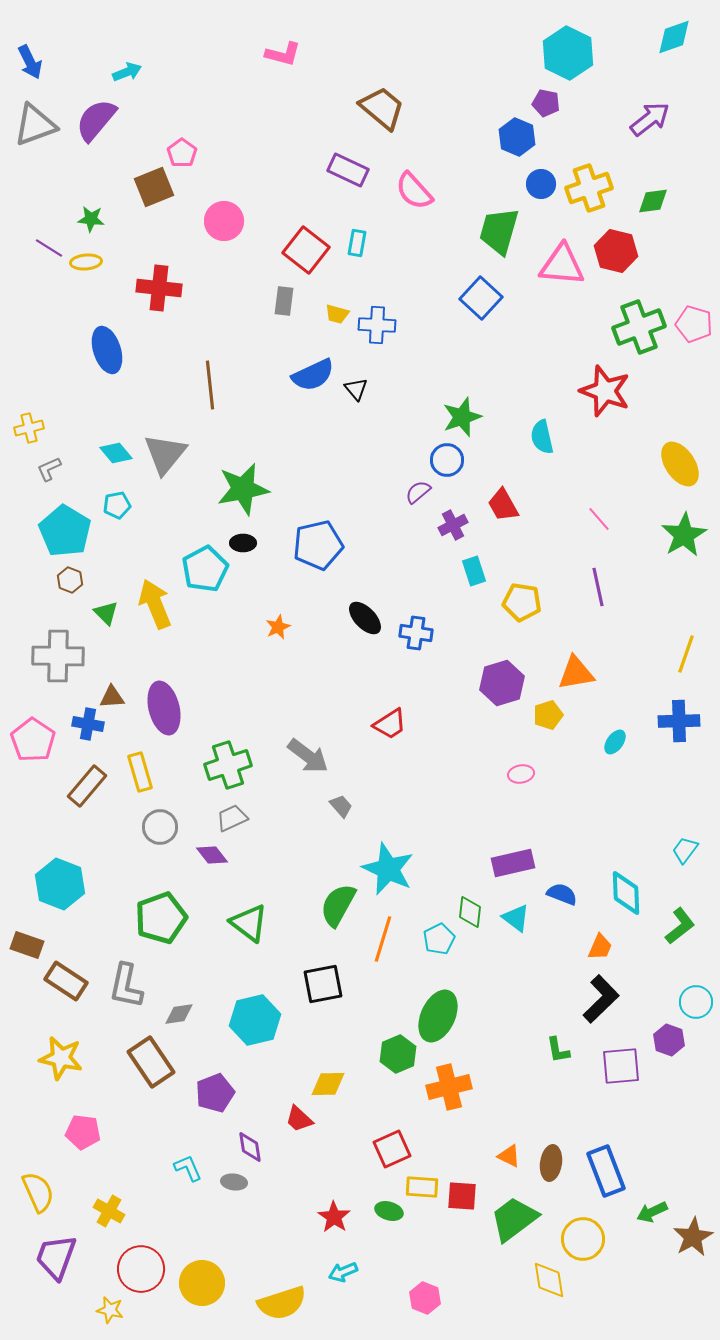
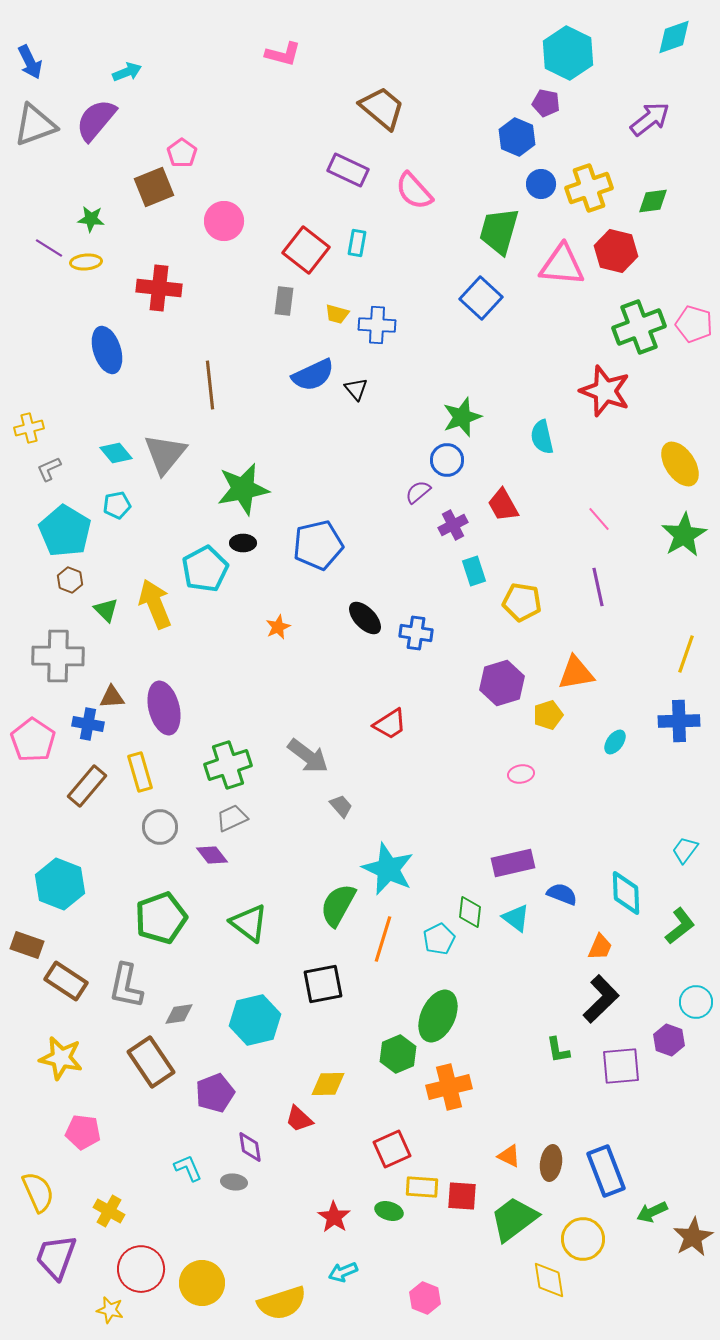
green triangle at (106, 613): moved 3 px up
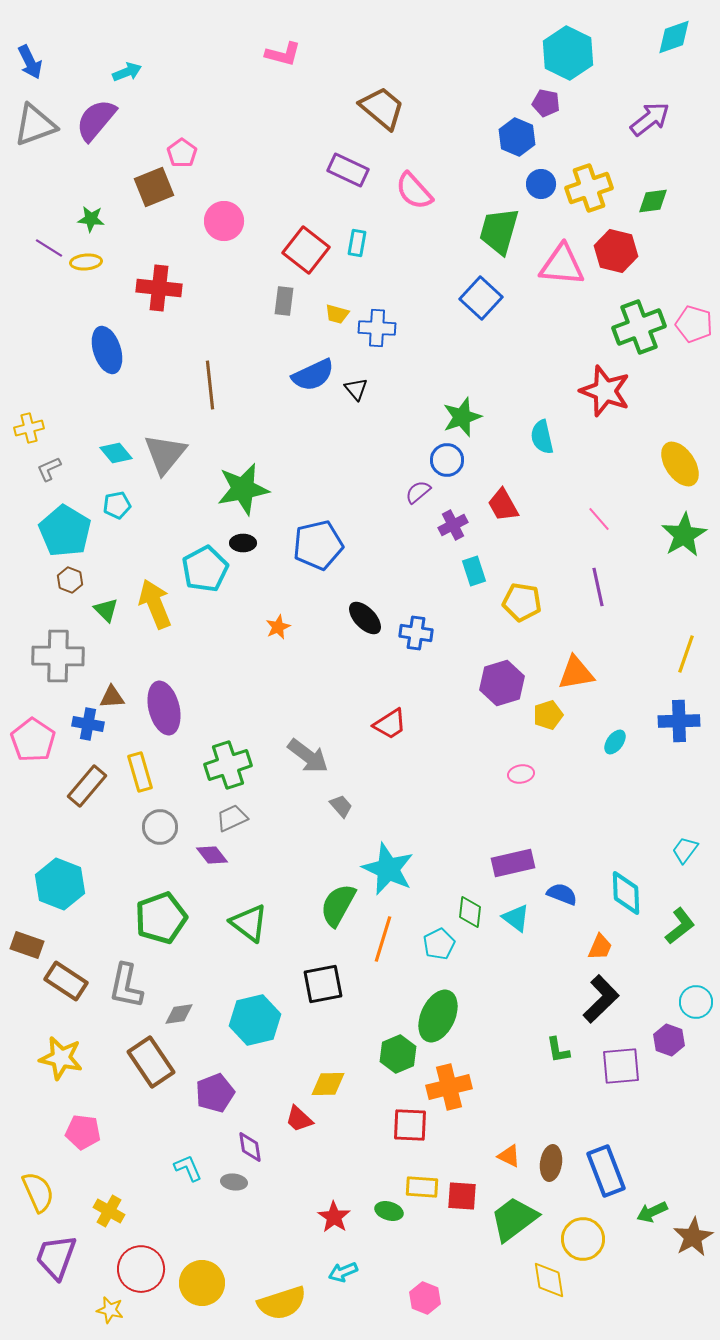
blue cross at (377, 325): moved 3 px down
cyan pentagon at (439, 939): moved 5 px down
red square at (392, 1149): moved 18 px right, 24 px up; rotated 27 degrees clockwise
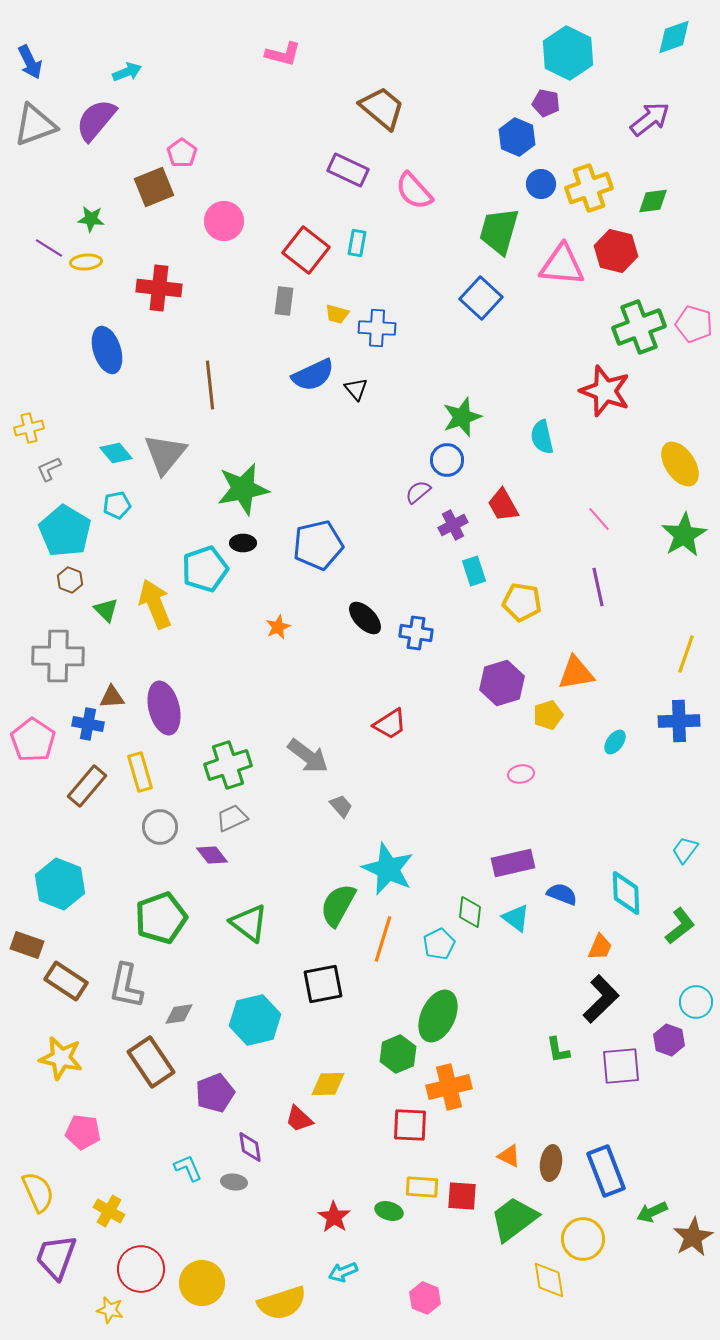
cyan pentagon at (205, 569): rotated 9 degrees clockwise
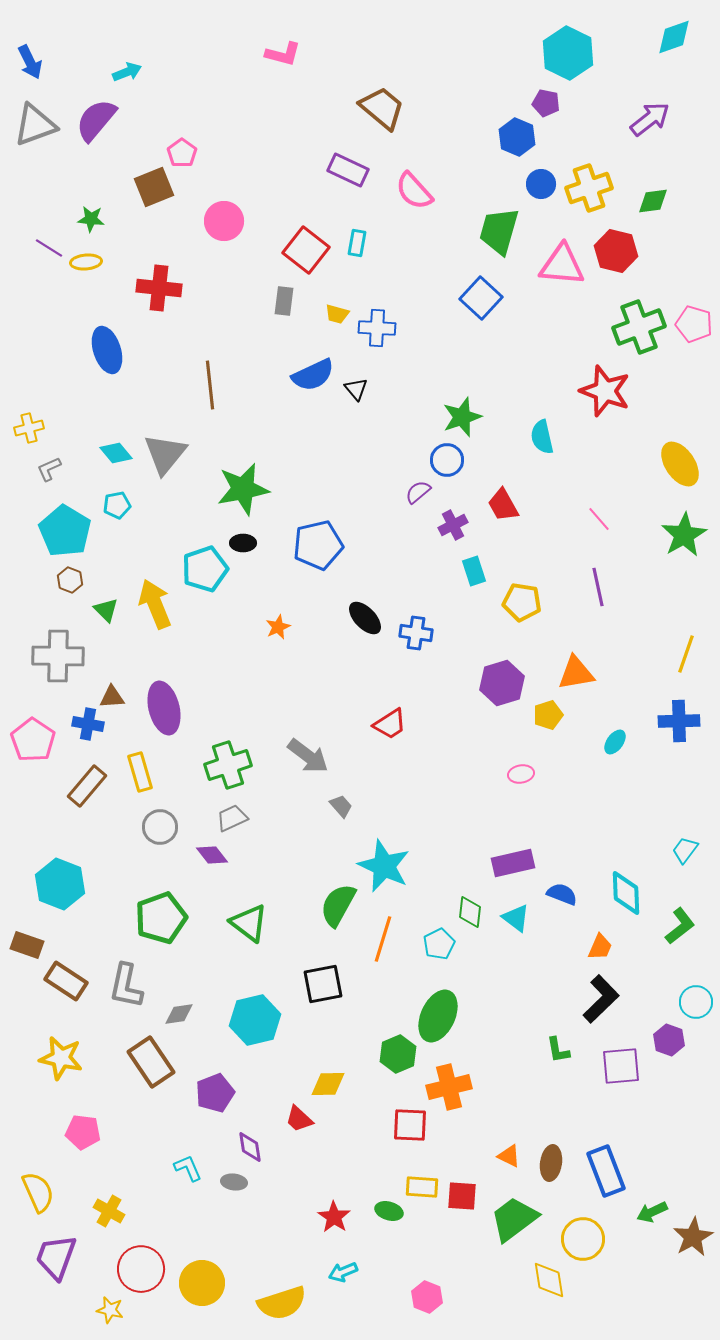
cyan star at (388, 869): moved 4 px left, 3 px up
pink hexagon at (425, 1298): moved 2 px right, 1 px up
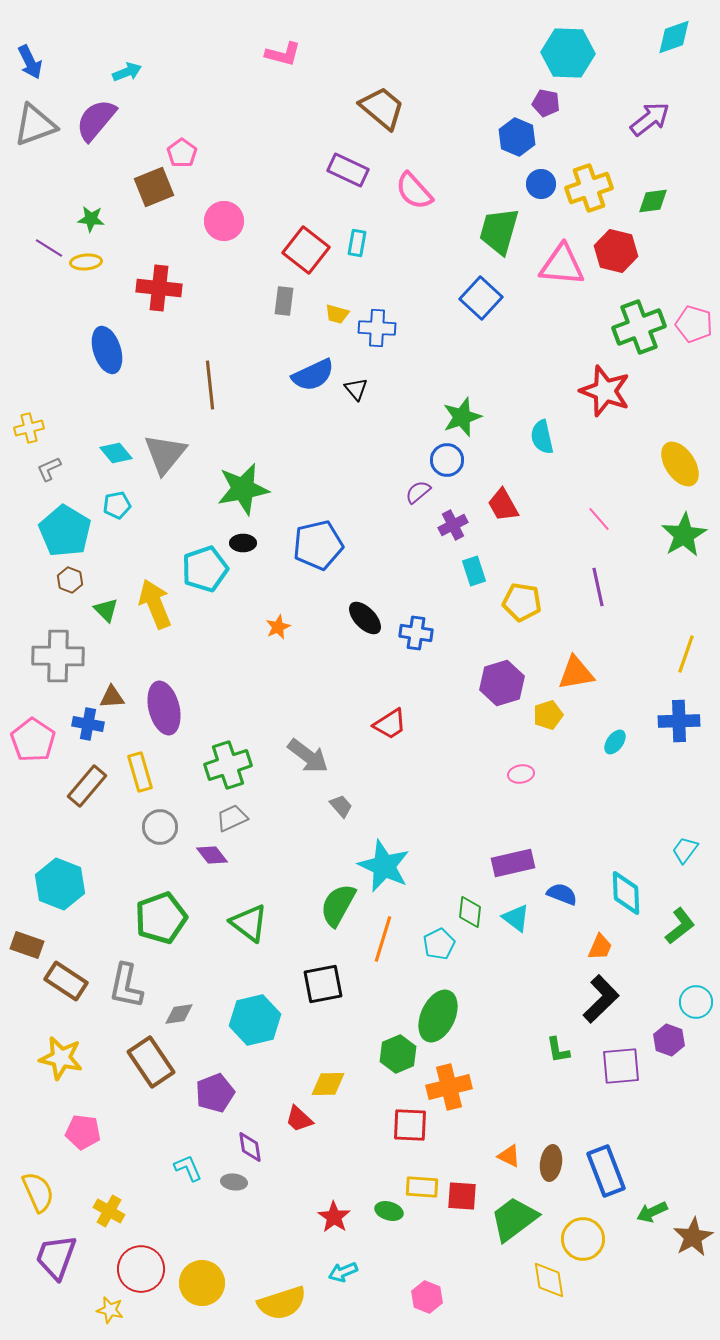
cyan hexagon at (568, 53): rotated 24 degrees counterclockwise
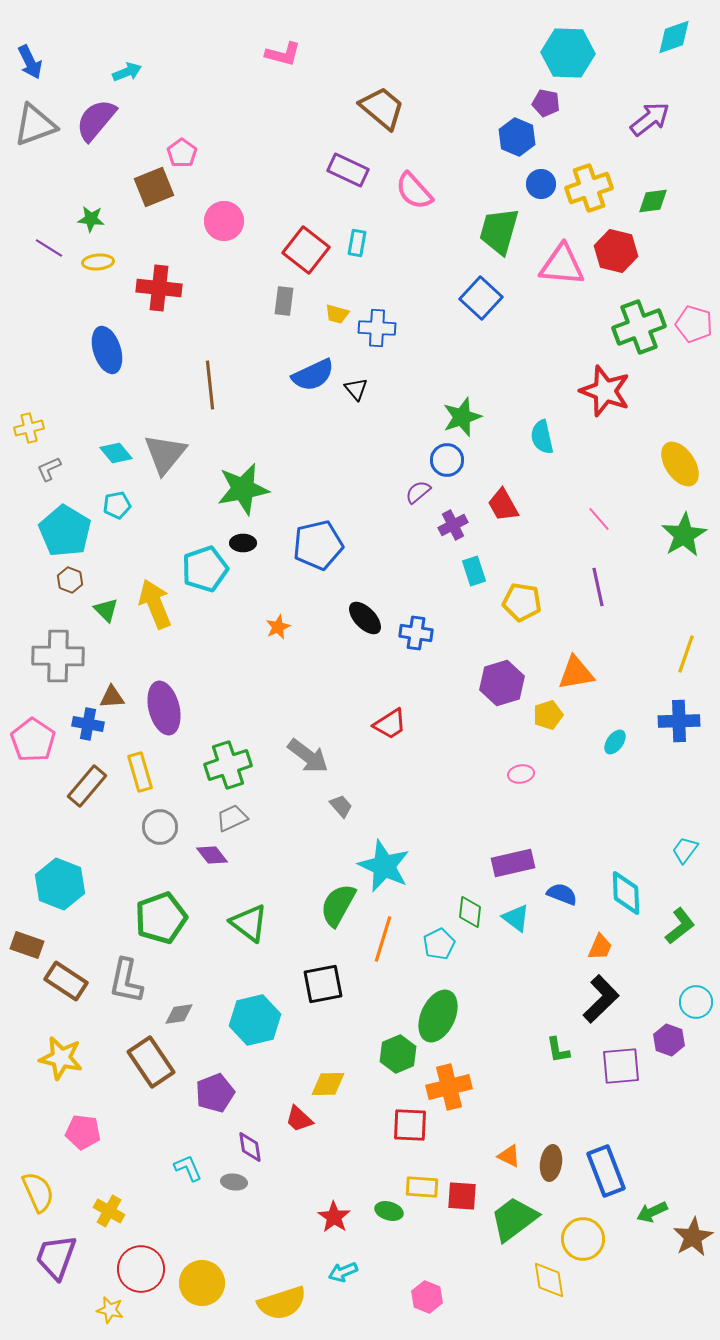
yellow ellipse at (86, 262): moved 12 px right
gray L-shape at (126, 986): moved 5 px up
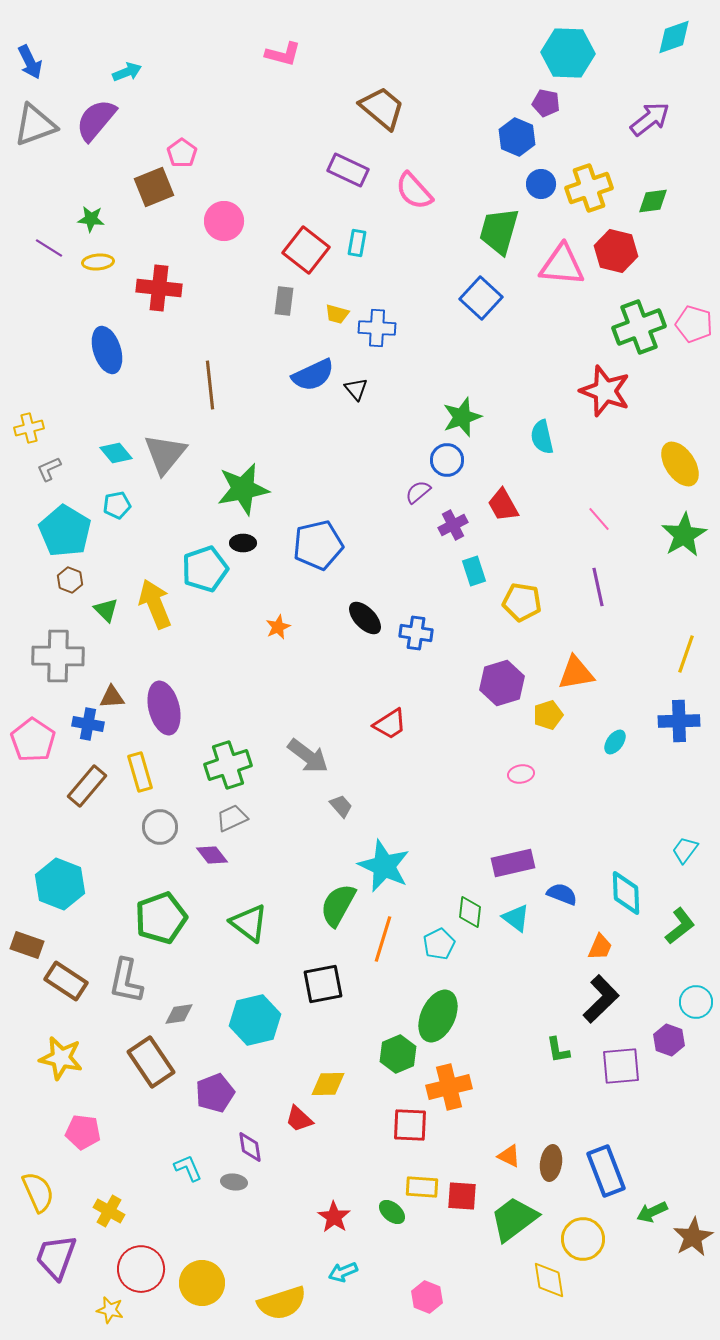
green ellipse at (389, 1211): moved 3 px right, 1 px down; rotated 24 degrees clockwise
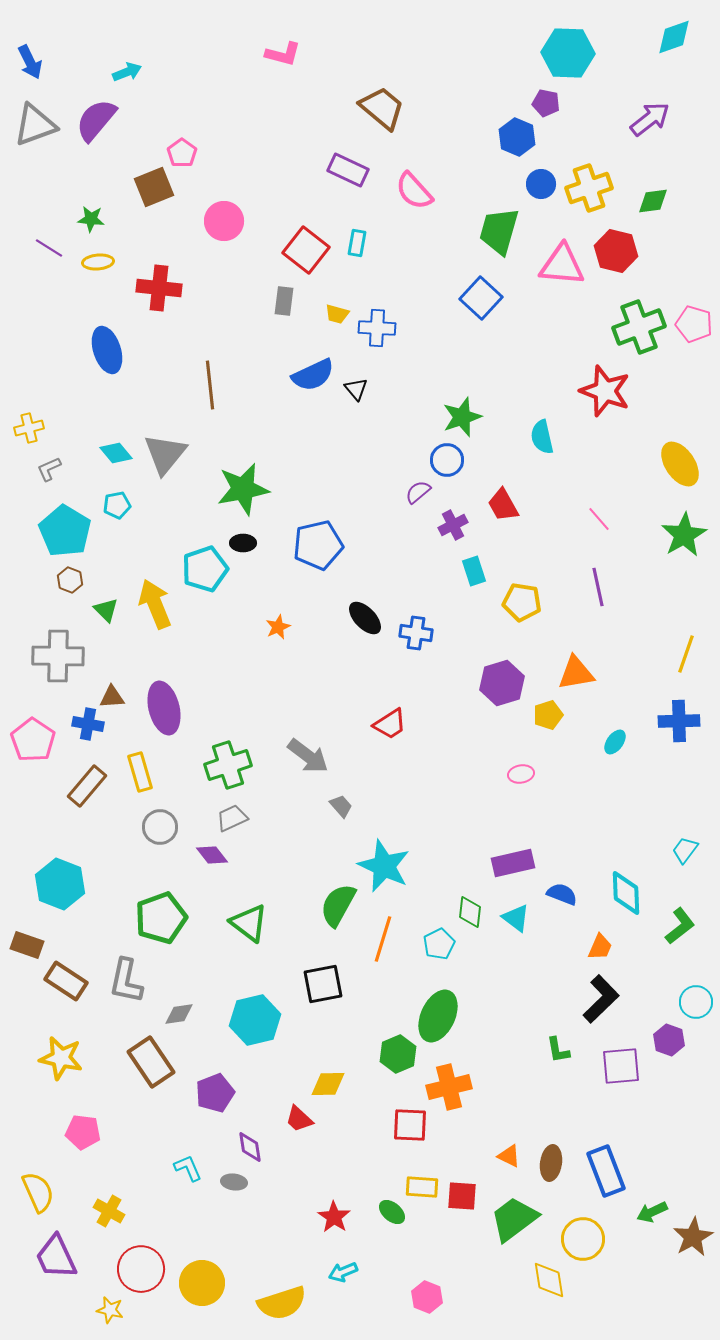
purple trapezoid at (56, 1257): rotated 45 degrees counterclockwise
